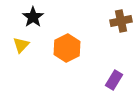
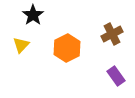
black star: moved 2 px up
brown cross: moved 9 px left, 13 px down; rotated 15 degrees counterclockwise
purple rectangle: moved 2 px right, 4 px up; rotated 66 degrees counterclockwise
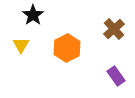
brown cross: moved 2 px right, 5 px up; rotated 15 degrees counterclockwise
yellow triangle: rotated 12 degrees counterclockwise
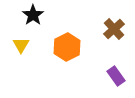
orange hexagon: moved 1 px up
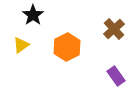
yellow triangle: rotated 24 degrees clockwise
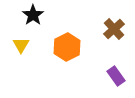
yellow triangle: rotated 24 degrees counterclockwise
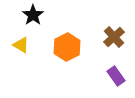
brown cross: moved 8 px down
yellow triangle: rotated 30 degrees counterclockwise
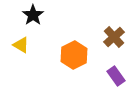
orange hexagon: moved 7 px right, 8 px down
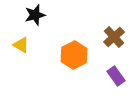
black star: moved 2 px right; rotated 20 degrees clockwise
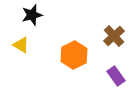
black star: moved 3 px left
brown cross: moved 1 px up
